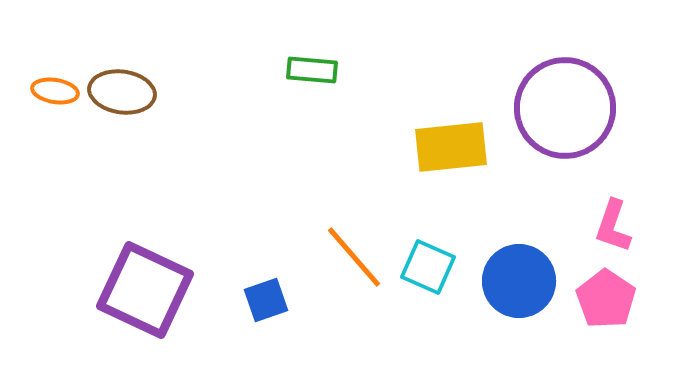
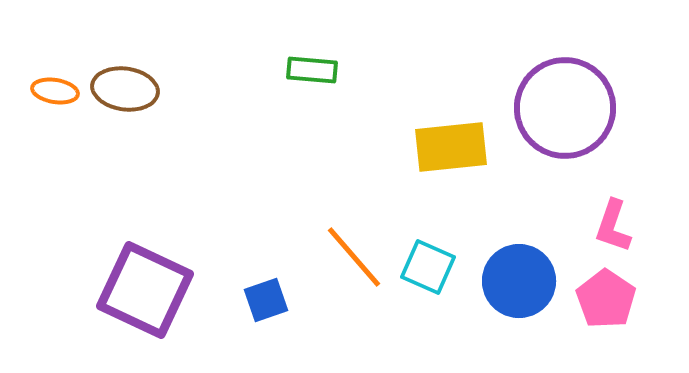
brown ellipse: moved 3 px right, 3 px up
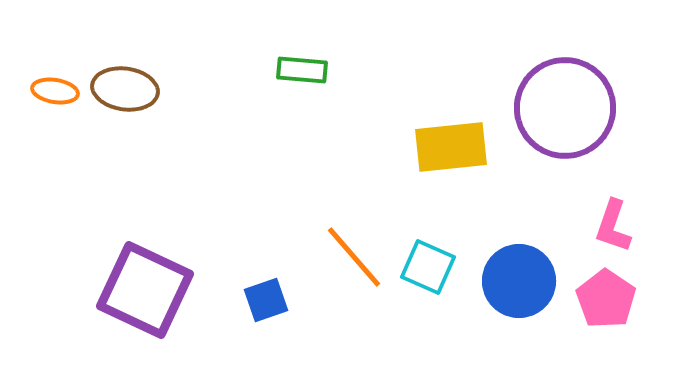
green rectangle: moved 10 px left
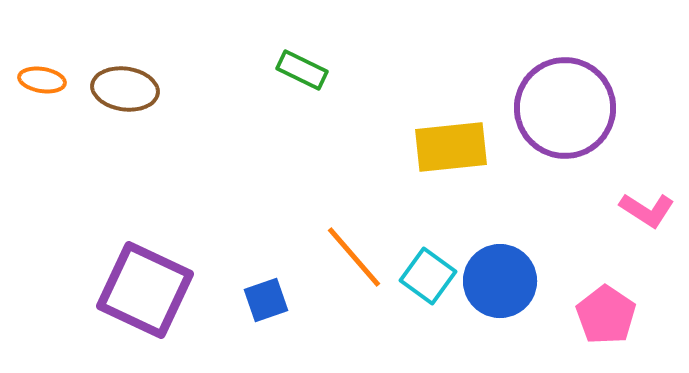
green rectangle: rotated 21 degrees clockwise
orange ellipse: moved 13 px left, 11 px up
pink L-shape: moved 34 px right, 16 px up; rotated 76 degrees counterclockwise
cyan square: moved 9 px down; rotated 12 degrees clockwise
blue circle: moved 19 px left
pink pentagon: moved 16 px down
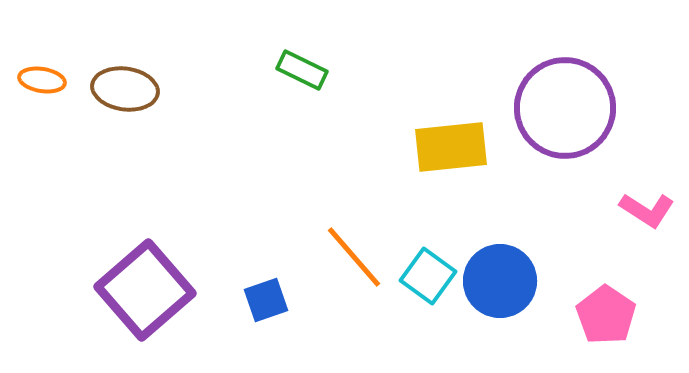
purple square: rotated 24 degrees clockwise
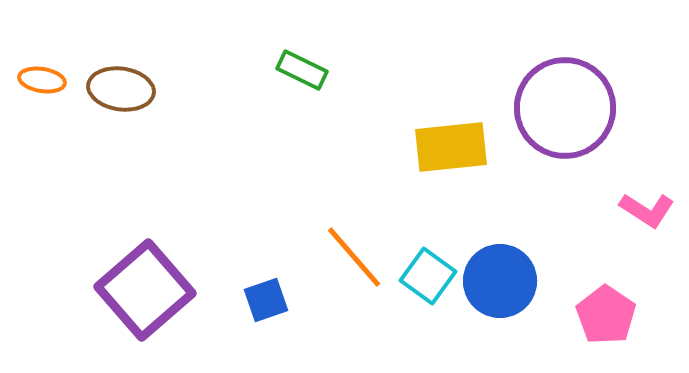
brown ellipse: moved 4 px left
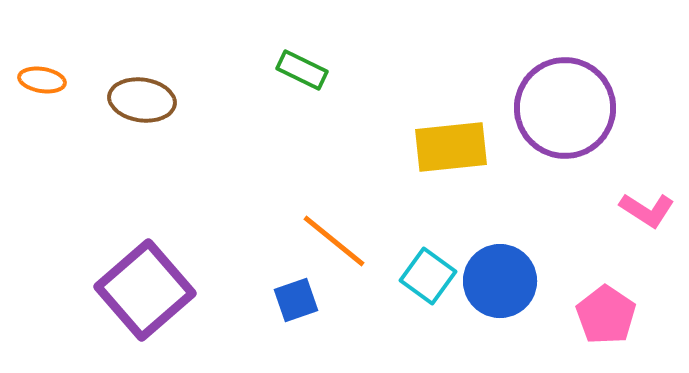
brown ellipse: moved 21 px right, 11 px down
orange line: moved 20 px left, 16 px up; rotated 10 degrees counterclockwise
blue square: moved 30 px right
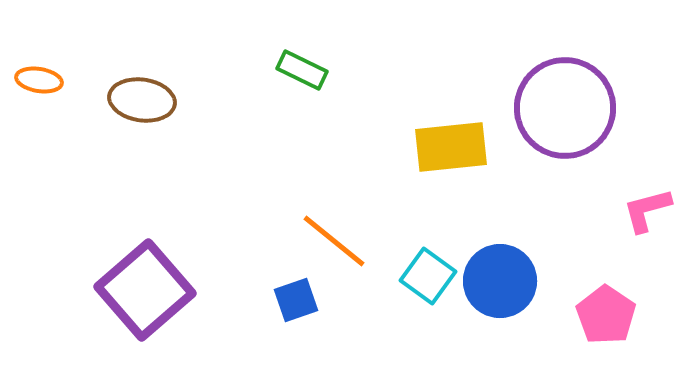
orange ellipse: moved 3 px left
pink L-shape: rotated 132 degrees clockwise
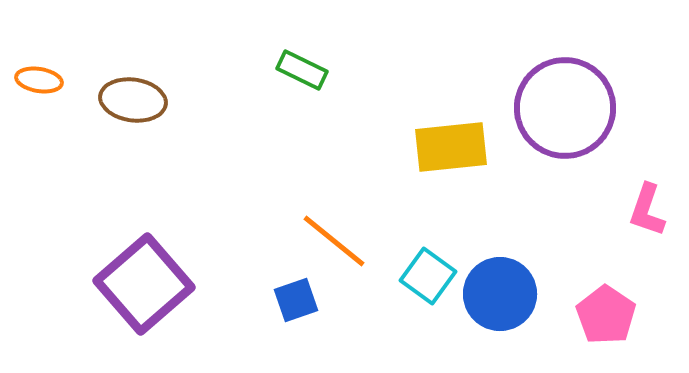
brown ellipse: moved 9 px left
pink L-shape: rotated 56 degrees counterclockwise
blue circle: moved 13 px down
purple square: moved 1 px left, 6 px up
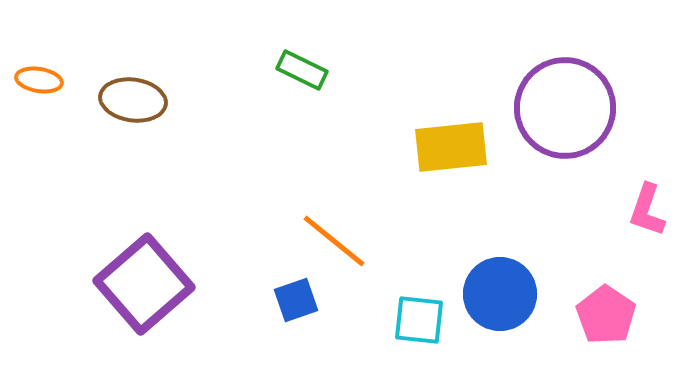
cyan square: moved 9 px left, 44 px down; rotated 30 degrees counterclockwise
